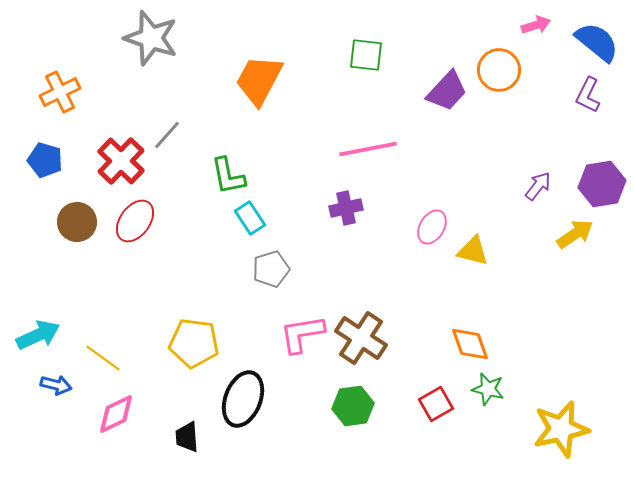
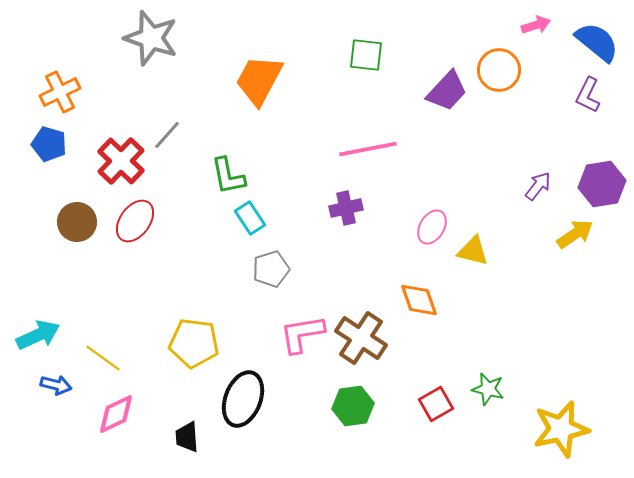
blue pentagon: moved 4 px right, 16 px up
orange diamond: moved 51 px left, 44 px up
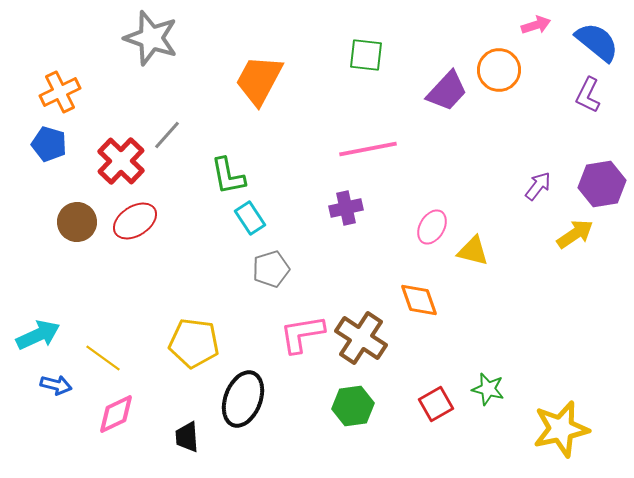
red ellipse: rotated 21 degrees clockwise
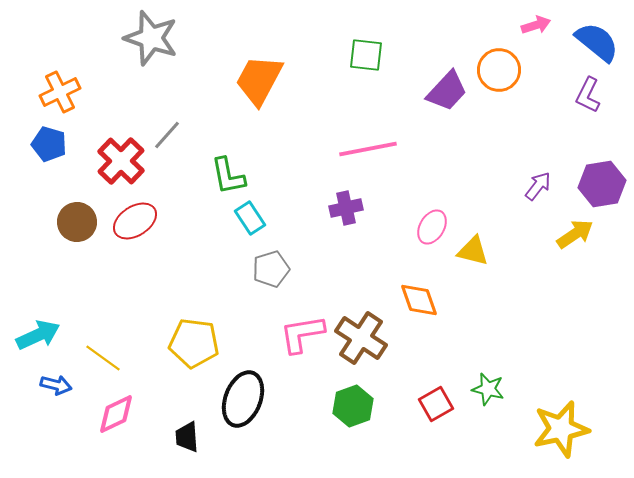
green hexagon: rotated 12 degrees counterclockwise
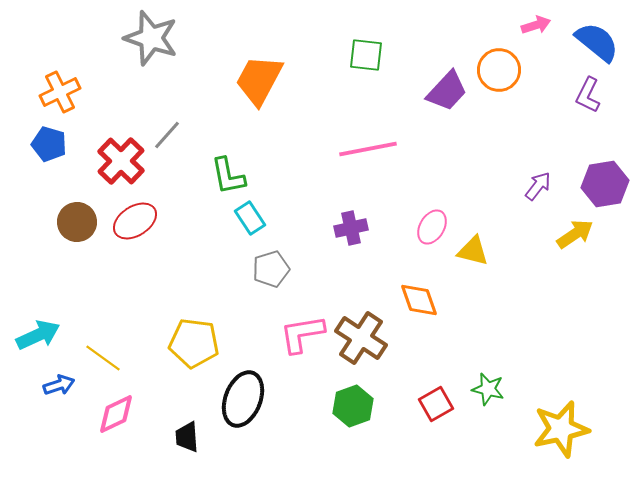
purple hexagon: moved 3 px right
purple cross: moved 5 px right, 20 px down
blue arrow: moved 3 px right; rotated 32 degrees counterclockwise
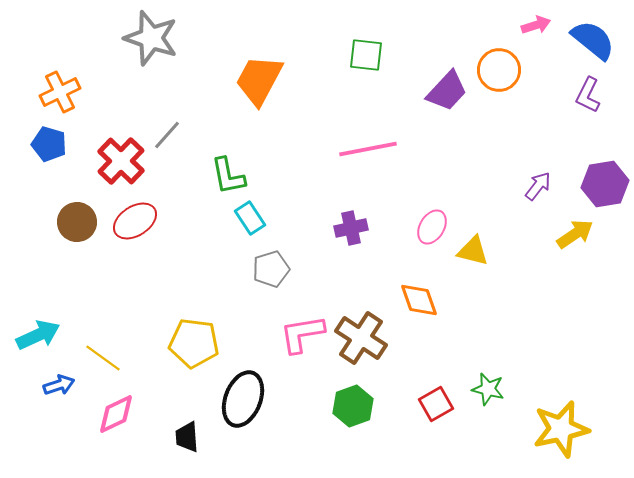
blue semicircle: moved 4 px left, 2 px up
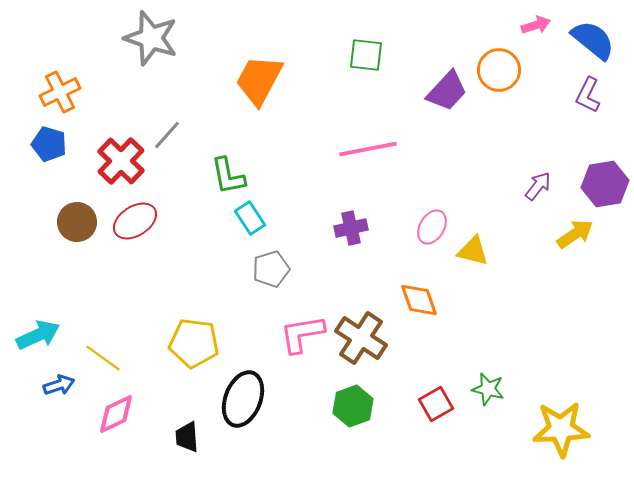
yellow star: rotated 10 degrees clockwise
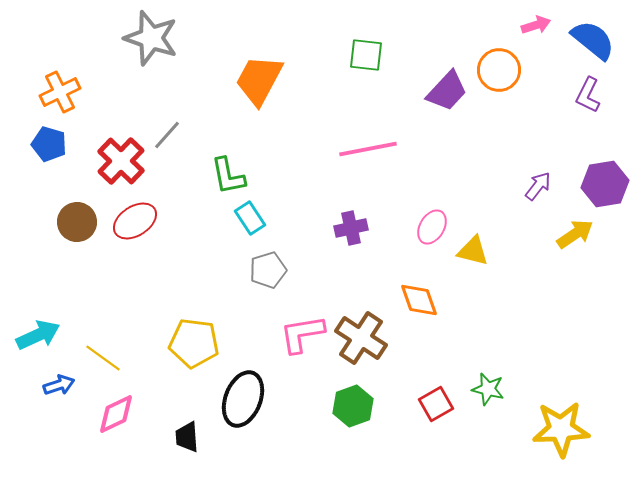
gray pentagon: moved 3 px left, 1 px down
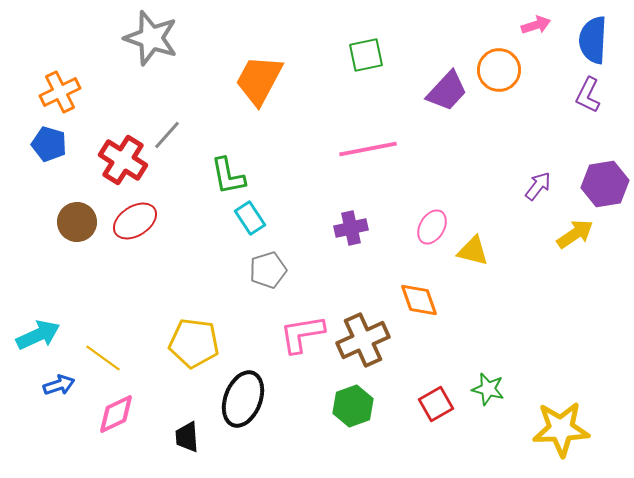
blue semicircle: rotated 126 degrees counterclockwise
green square: rotated 18 degrees counterclockwise
red cross: moved 2 px right, 1 px up; rotated 12 degrees counterclockwise
brown cross: moved 2 px right, 2 px down; rotated 33 degrees clockwise
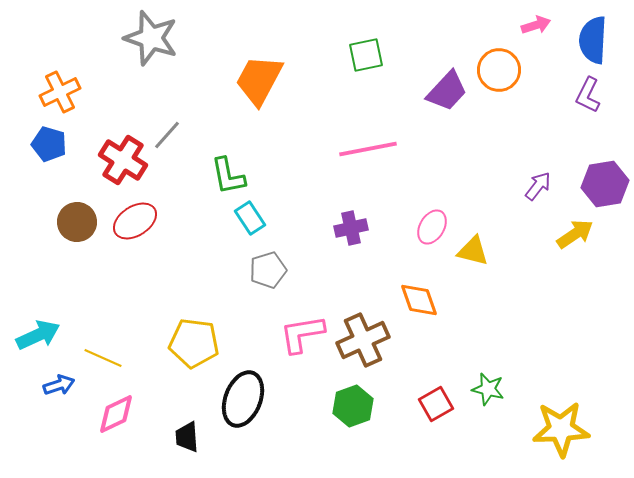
yellow line: rotated 12 degrees counterclockwise
